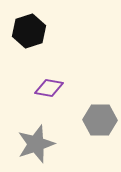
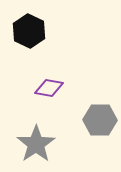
black hexagon: rotated 16 degrees counterclockwise
gray star: rotated 15 degrees counterclockwise
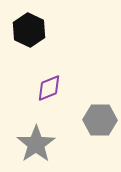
black hexagon: moved 1 px up
purple diamond: rotated 32 degrees counterclockwise
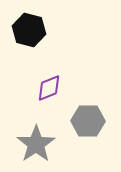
black hexagon: rotated 12 degrees counterclockwise
gray hexagon: moved 12 px left, 1 px down
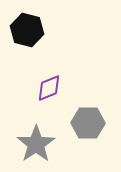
black hexagon: moved 2 px left
gray hexagon: moved 2 px down
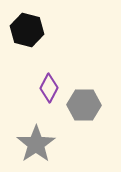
purple diamond: rotated 40 degrees counterclockwise
gray hexagon: moved 4 px left, 18 px up
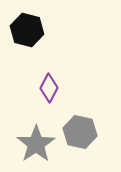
gray hexagon: moved 4 px left, 27 px down; rotated 12 degrees clockwise
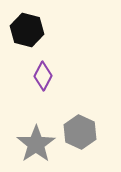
purple diamond: moved 6 px left, 12 px up
gray hexagon: rotated 12 degrees clockwise
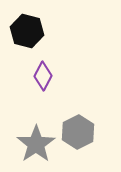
black hexagon: moved 1 px down
gray hexagon: moved 2 px left; rotated 8 degrees clockwise
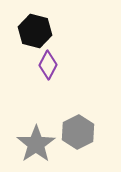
black hexagon: moved 8 px right
purple diamond: moved 5 px right, 11 px up
